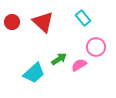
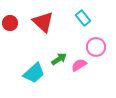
red circle: moved 2 px left, 1 px down
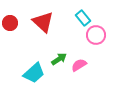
pink circle: moved 12 px up
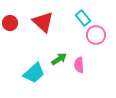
pink semicircle: rotated 63 degrees counterclockwise
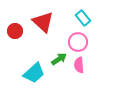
red circle: moved 5 px right, 8 px down
pink circle: moved 18 px left, 7 px down
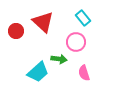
red circle: moved 1 px right
pink circle: moved 2 px left
green arrow: rotated 42 degrees clockwise
pink semicircle: moved 5 px right, 8 px down; rotated 14 degrees counterclockwise
cyan trapezoid: moved 4 px right, 1 px up
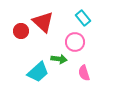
red circle: moved 5 px right
pink circle: moved 1 px left
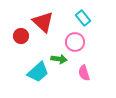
red circle: moved 5 px down
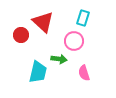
cyan rectangle: rotated 56 degrees clockwise
red circle: moved 1 px up
pink circle: moved 1 px left, 1 px up
cyan trapezoid: rotated 35 degrees counterclockwise
